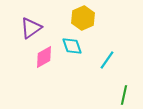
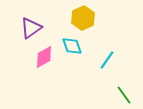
green line: rotated 48 degrees counterclockwise
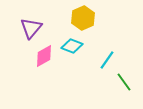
purple triangle: rotated 15 degrees counterclockwise
cyan diamond: rotated 50 degrees counterclockwise
pink diamond: moved 1 px up
green line: moved 13 px up
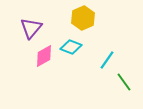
cyan diamond: moved 1 px left, 1 px down
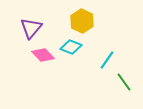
yellow hexagon: moved 1 px left, 3 px down; rotated 10 degrees counterclockwise
pink diamond: moved 1 px left, 1 px up; rotated 75 degrees clockwise
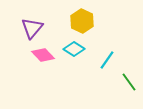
purple triangle: moved 1 px right
cyan diamond: moved 3 px right, 2 px down; rotated 10 degrees clockwise
green line: moved 5 px right
